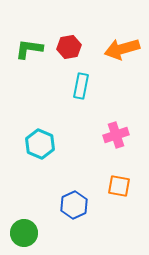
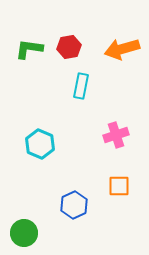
orange square: rotated 10 degrees counterclockwise
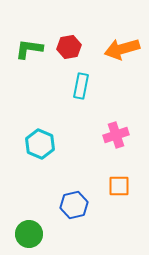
blue hexagon: rotated 12 degrees clockwise
green circle: moved 5 px right, 1 px down
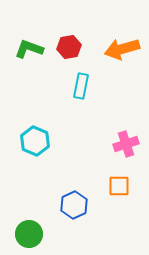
green L-shape: rotated 12 degrees clockwise
pink cross: moved 10 px right, 9 px down
cyan hexagon: moved 5 px left, 3 px up
blue hexagon: rotated 12 degrees counterclockwise
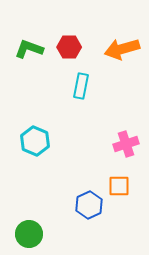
red hexagon: rotated 10 degrees clockwise
blue hexagon: moved 15 px right
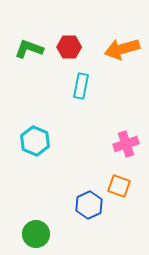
orange square: rotated 20 degrees clockwise
green circle: moved 7 px right
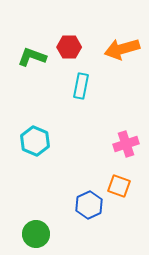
green L-shape: moved 3 px right, 8 px down
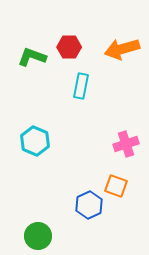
orange square: moved 3 px left
green circle: moved 2 px right, 2 px down
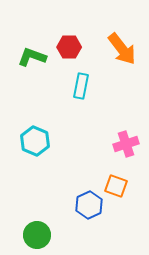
orange arrow: rotated 112 degrees counterclockwise
green circle: moved 1 px left, 1 px up
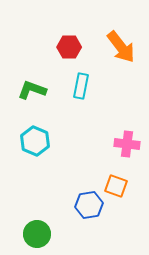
orange arrow: moved 1 px left, 2 px up
green L-shape: moved 33 px down
pink cross: moved 1 px right; rotated 25 degrees clockwise
blue hexagon: rotated 16 degrees clockwise
green circle: moved 1 px up
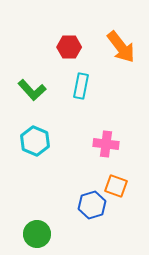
green L-shape: rotated 152 degrees counterclockwise
pink cross: moved 21 px left
blue hexagon: moved 3 px right; rotated 8 degrees counterclockwise
